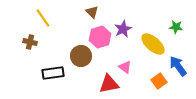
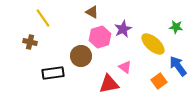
brown triangle: rotated 16 degrees counterclockwise
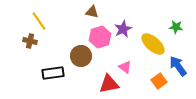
brown triangle: rotated 16 degrees counterclockwise
yellow line: moved 4 px left, 3 px down
brown cross: moved 1 px up
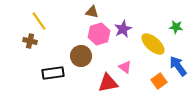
pink hexagon: moved 1 px left, 3 px up
red triangle: moved 1 px left, 1 px up
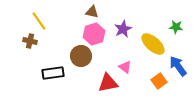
pink hexagon: moved 5 px left
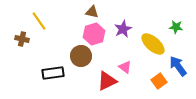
brown cross: moved 8 px left, 2 px up
red triangle: moved 1 px left, 2 px up; rotated 15 degrees counterclockwise
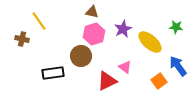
yellow ellipse: moved 3 px left, 2 px up
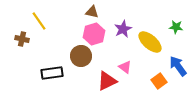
black rectangle: moved 1 px left
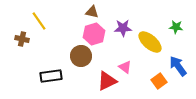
purple star: moved 1 px up; rotated 24 degrees clockwise
black rectangle: moved 1 px left, 3 px down
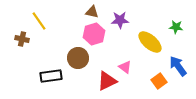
purple star: moved 3 px left, 8 px up
brown circle: moved 3 px left, 2 px down
